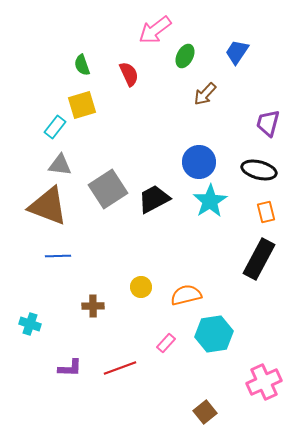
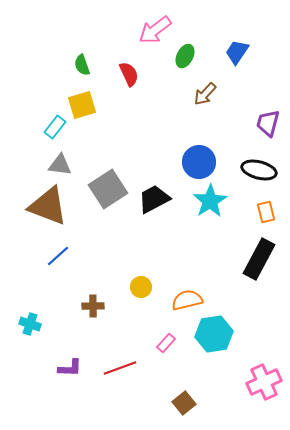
blue line: rotated 40 degrees counterclockwise
orange semicircle: moved 1 px right, 5 px down
brown square: moved 21 px left, 9 px up
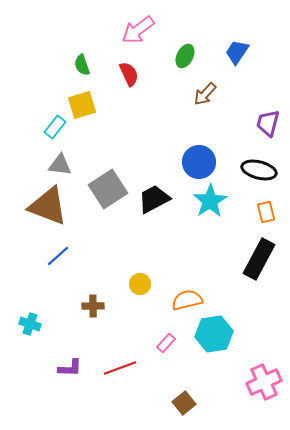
pink arrow: moved 17 px left
yellow circle: moved 1 px left, 3 px up
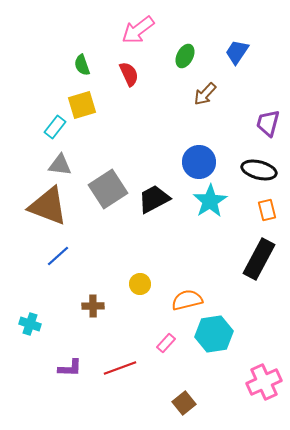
orange rectangle: moved 1 px right, 2 px up
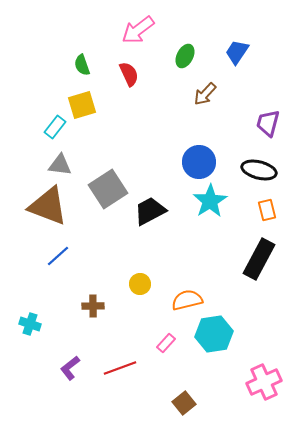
black trapezoid: moved 4 px left, 12 px down
purple L-shape: rotated 140 degrees clockwise
